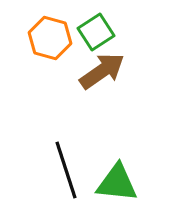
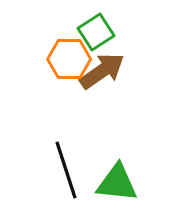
orange hexagon: moved 19 px right, 21 px down; rotated 15 degrees counterclockwise
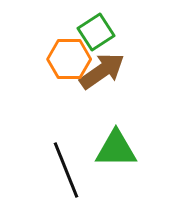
black line: rotated 4 degrees counterclockwise
green triangle: moved 1 px left, 34 px up; rotated 6 degrees counterclockwise
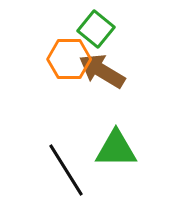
green square: moved 3 px up; rotated 18 degrees counterclockwise
brown arrow: rotated 114 degrees counterclockwise
black line: rotated 10 degrees counterclockwise
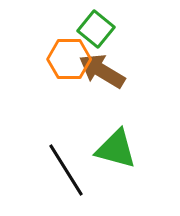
green triangle: rotated 15 degrees clockwise
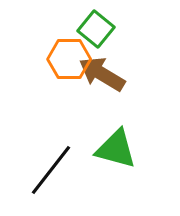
brown arrow: moved 3 px down
black line: moved 15 px left; rotated 70 degrees clockwise
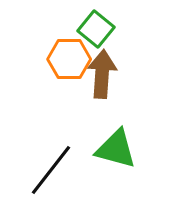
brown arrow: rotated 63 degrees clockwise
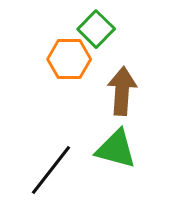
green square: rotated 6 degrees clockwise
brown arrow: moved 20 px right, 17 px down
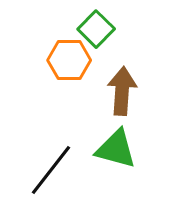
orange hexagon: moved 1 px down
